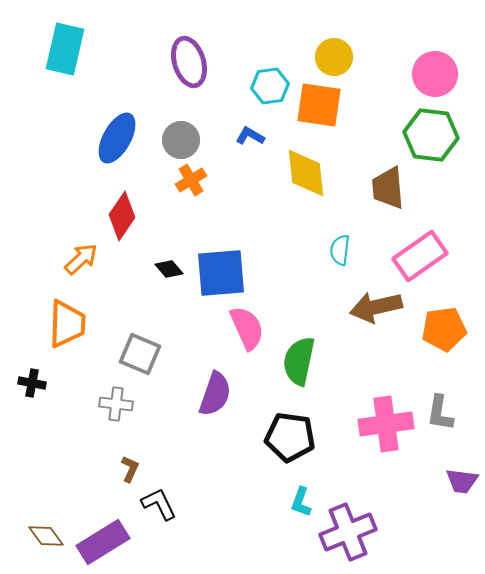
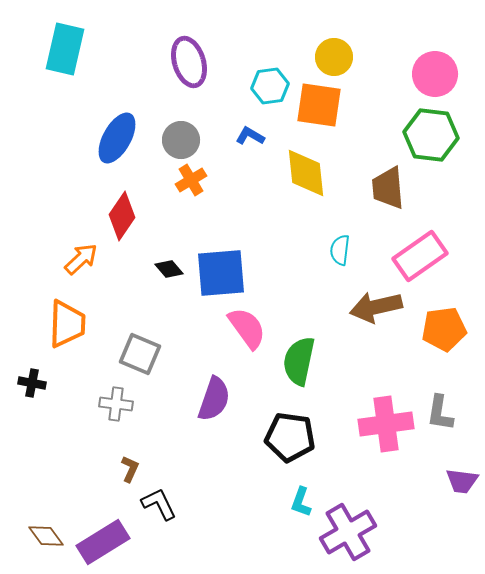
pink semicircle: rotated 12 degrees counterclockwise
purple semicircle: moved 1 px left, 5 px down
purple cross: rotated 8 degrees counterclockwise
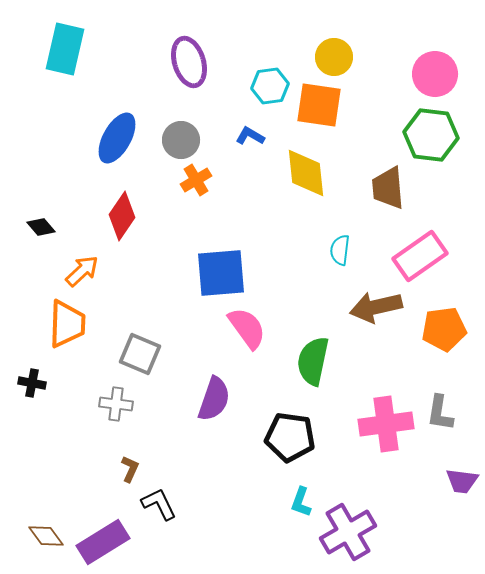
orange cross: moved 5 px right
orange arrow: moved 1 px right, 12 px down
black diamond: moved 128 px left, 42 px up
green semicircle: moved 14 px right
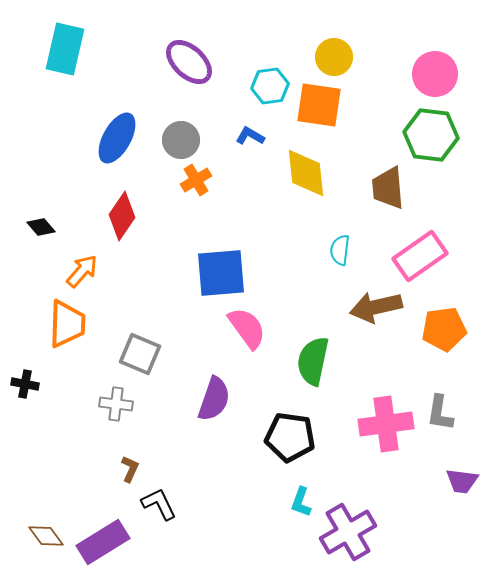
purple ellipse: rotated 30 degrees counterclockwise
orange arrow: rotated 6 degrees counterclockwise
black cross: moved 7 px left, 1 px down
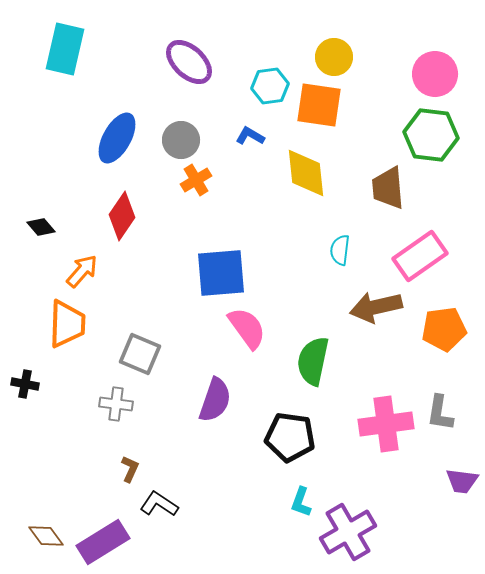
purple semicircle: moved 1 px right, 1 px down
black L-shape: rotated 30 degrees counterclockwise
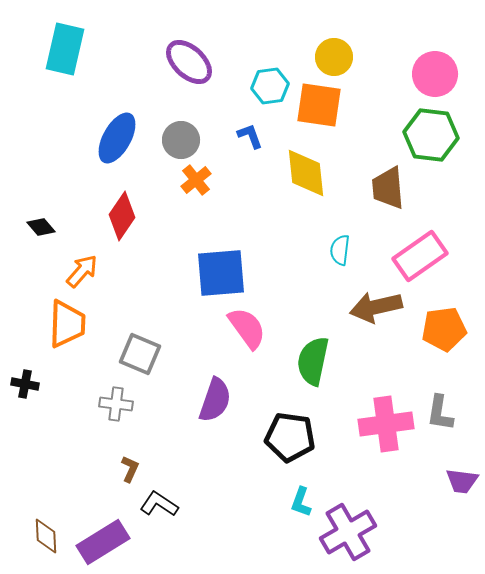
blue L-shape: rotated 40 degrees clockwise
orange cross: rotated 8 degrees counterclockwise
brown diamond: rotated 33 degrees clockwise
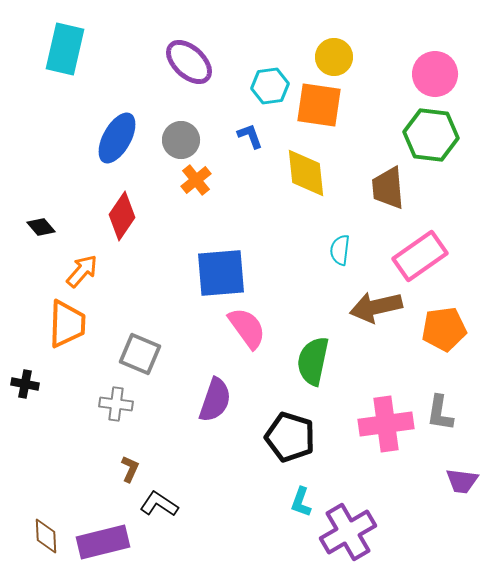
black pentagon: rotated 9 degrees clockwise
purple rectangle: rotated 18 degrees clockwise
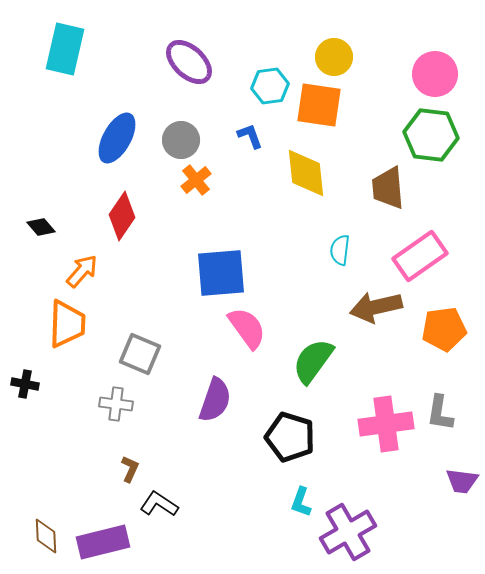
green semicircle: rotated 24 degrees clockwise
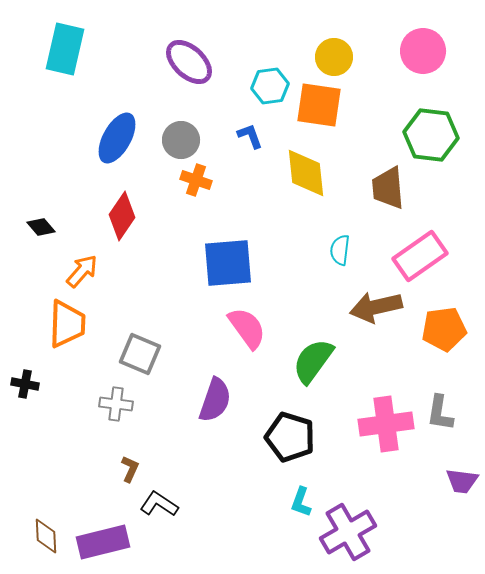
pink circle: moved 12 px left, 23 px up
orange cross: rotated 32 degrees counterclockwise
blue square: moved 7 px right, 10 px up
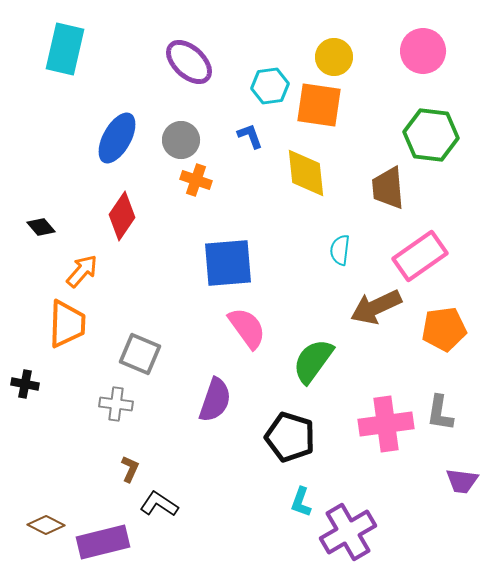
brown arrow: rotated 12 degrees counterclockwise
brown diamond: moved 11 px up; rotated 60 degrees counterclockwise
